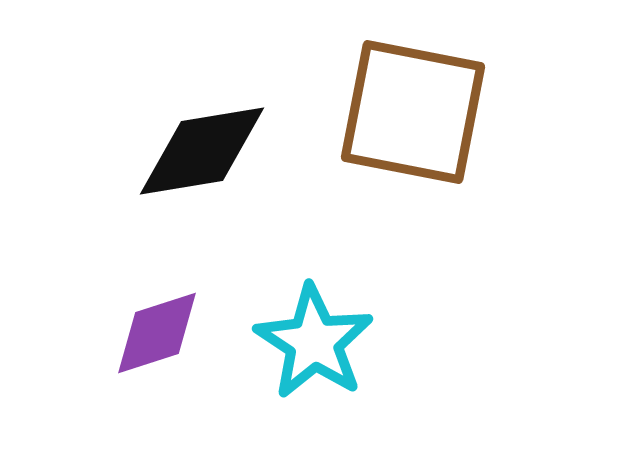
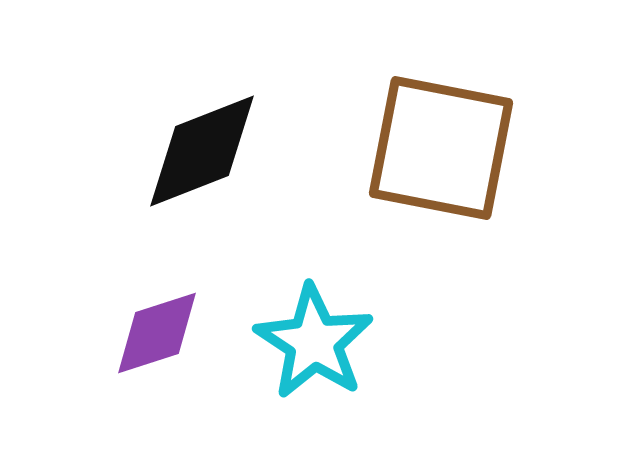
brown square: moved 28 px right, 36 px down
black diamond: rotated 12 degrees counterclockwise
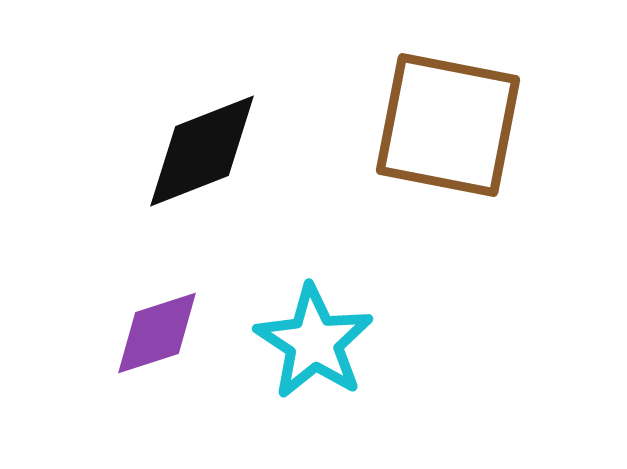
brown square: moved 7 px right, 23 px up
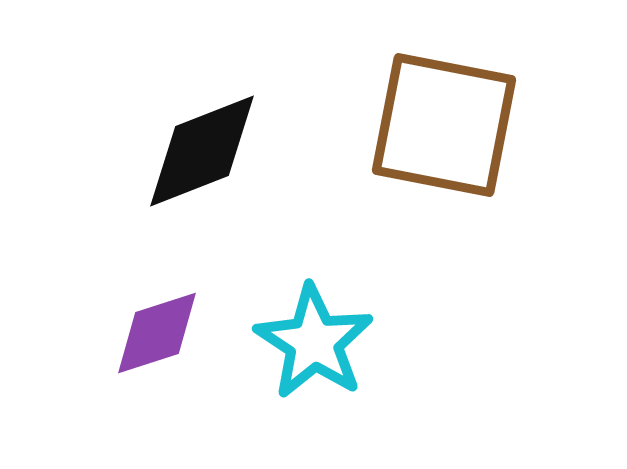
brown square: moved 4 px left
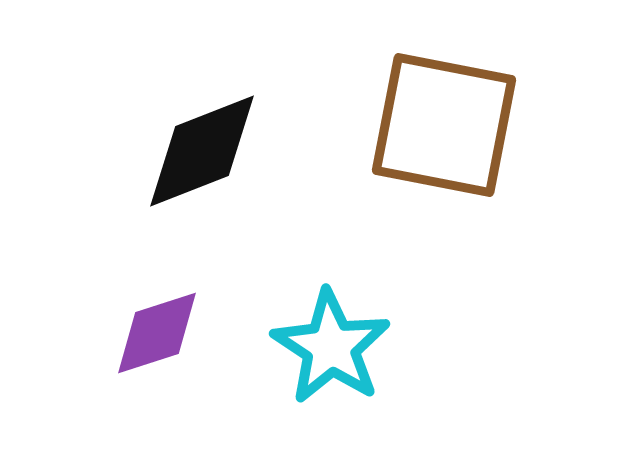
cyan star: moved 17 px right, 5 px down
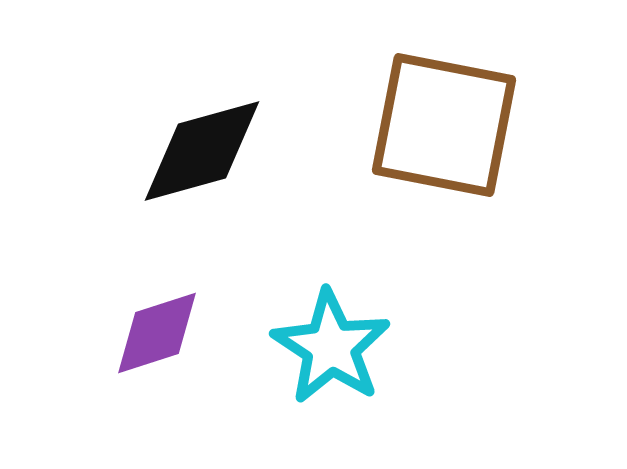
black diamond: rotated 6 degrees clockwise
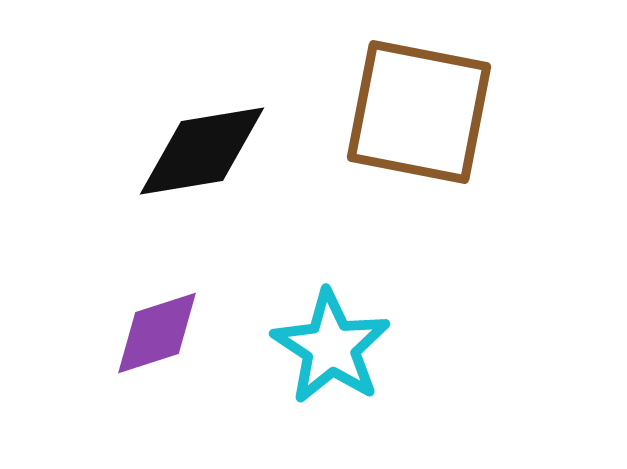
brown square: moved 25 px left, 13 px up
black diamond: rotated 6 degrees clockwise
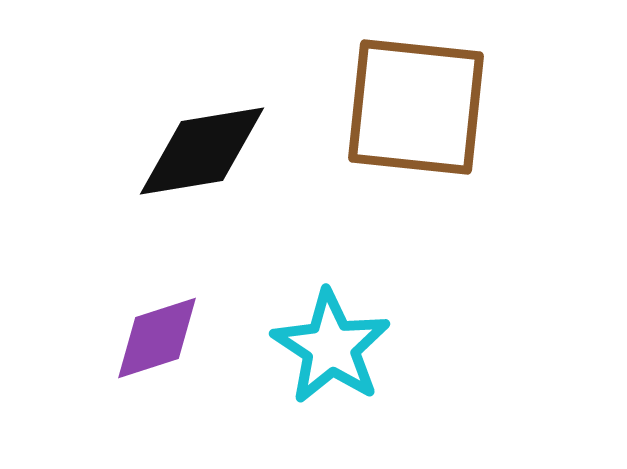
brown square: moved 3 px left, 5 px up; rotated 5 degrees counterclockwise
purple diamond: moved 5 px down
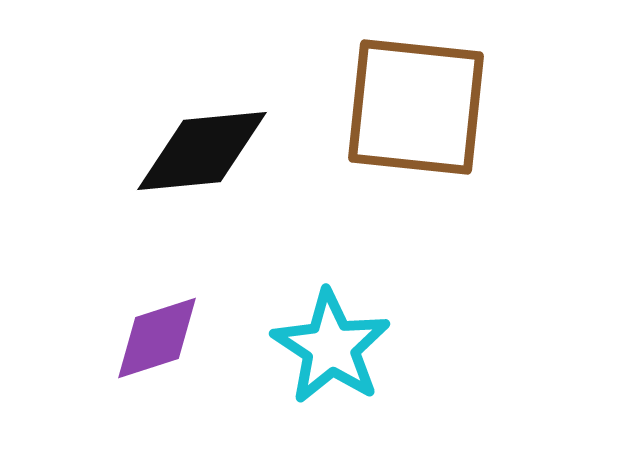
black diamond: rotated 4 degrees clockwise
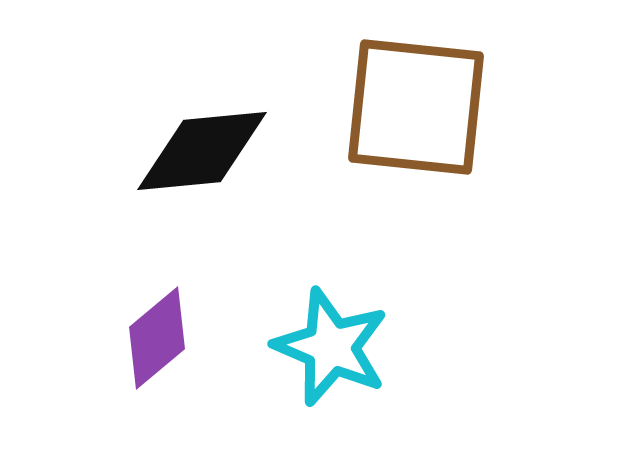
purple diamond: rotated 22 degrees counterclockwise
cyan star: rotated 10 degrees counterclockwise
